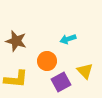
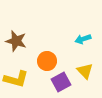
cyan arrow: moved 15 px right
yellow L-shape: rotated 10 degrees clockwise
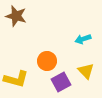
brown star: moved 25 px up
yellow triangle: moved 1 px right
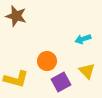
yellow triangle: moved 1 px right
